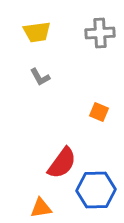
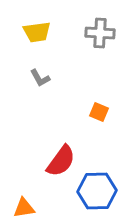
gray cross: rotated 8 degrees clockwise
gray L-shape: moved 1 px down
red semicircle: moved 1 px left, 2 px up
blue hexagon: moved 1 px right, 1 px down
orange triangle: moved 17 px left
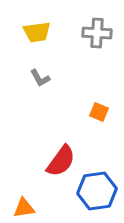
gray cross: moved 3 px left
blue hexagon: rotated 6 degrees counterclockwise
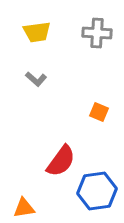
gray L-shape: moved 4 px left, 1 px down; rotated 20 degrees counterclockwise
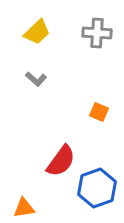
yellow trapezoid: rotated 36 degrees counterclockwise
blue hexagon: moved 3 px up; rotated 12 degrees counterclockwise
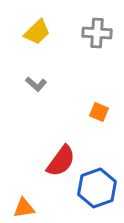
gray L-shape: moved 5 px down
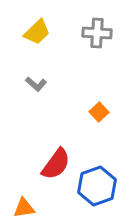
orange square: rotated 24 degrees clockwise
red semicircle: moved 5 px left, 3 px down
blue hexagon: moved 2 px up
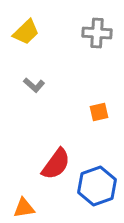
yellow trapezoid: moved 11 px left
gray L-shape: moved 2 px left, 1 px down
orange square: rotated 30 degrees clockwise
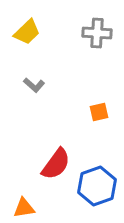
yellow trapezoid: moved 1 px right
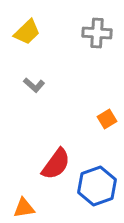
orange square: moved 8 px right, 7 px down; rotated 18 degrees counterclockwise
